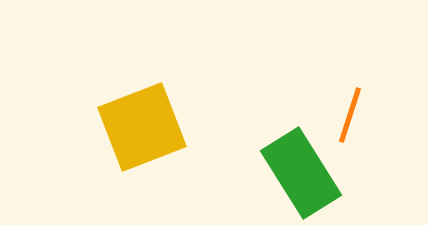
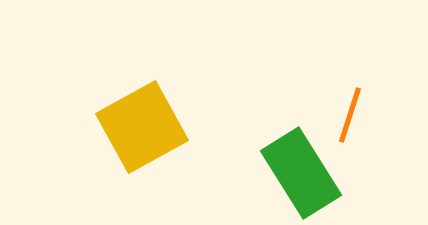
yellow square: rotated 8 degrees counterclockwise
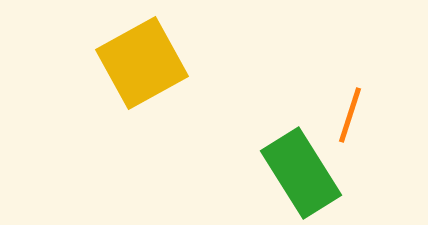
yellow square: moved 64 px up
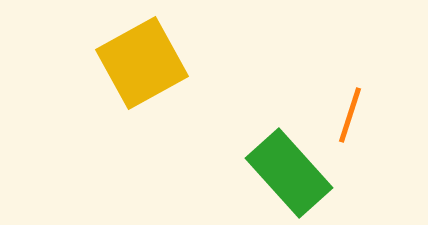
green rectangle: moved 12 px left; rotated 10 degrees counterclockwise
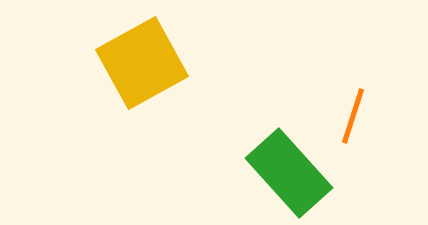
orange line: moved 3 px right, 1 px down
